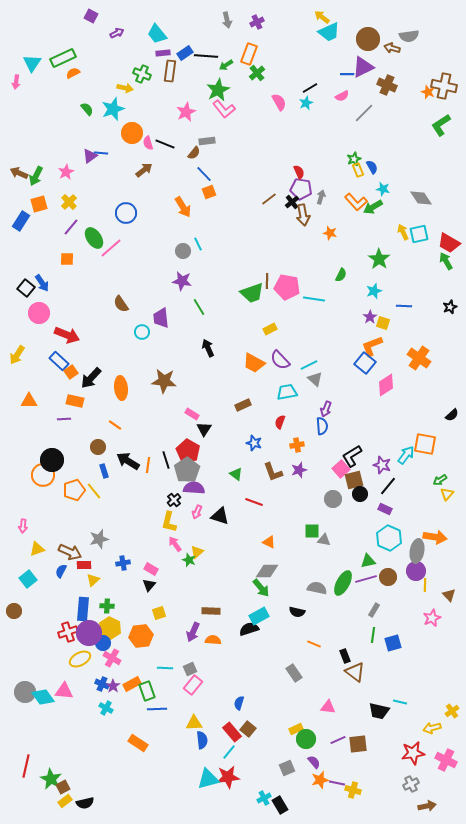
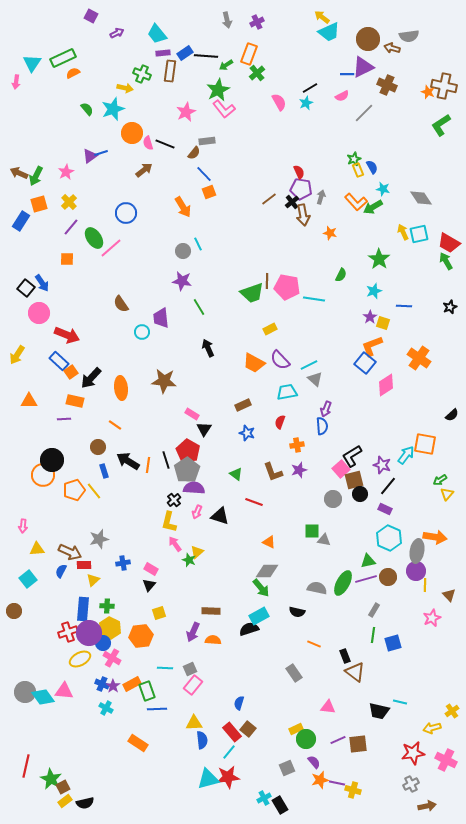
blue line at (101, 153): rotated 24 degrees counterclockwise
blue star at (254, 443): moved 7 px left, 10 px up
yellow triangle at (37, 549): rotated 14 degrees clockwise
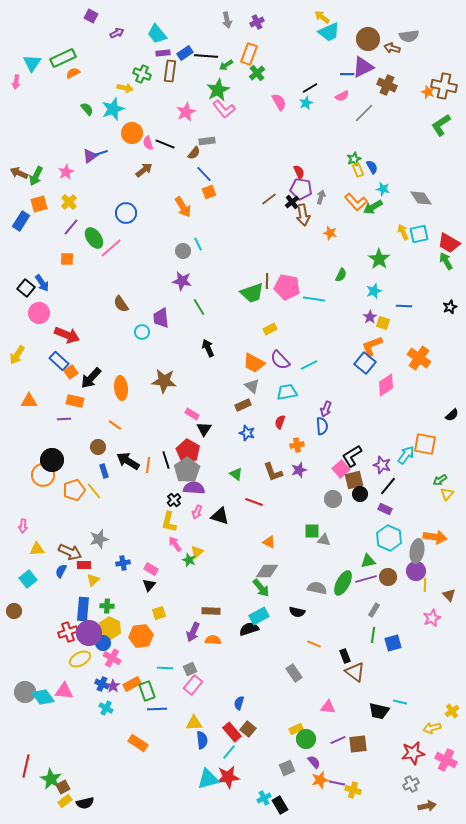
gray triangle at (315, 379): moved 63 px left, 7 px down
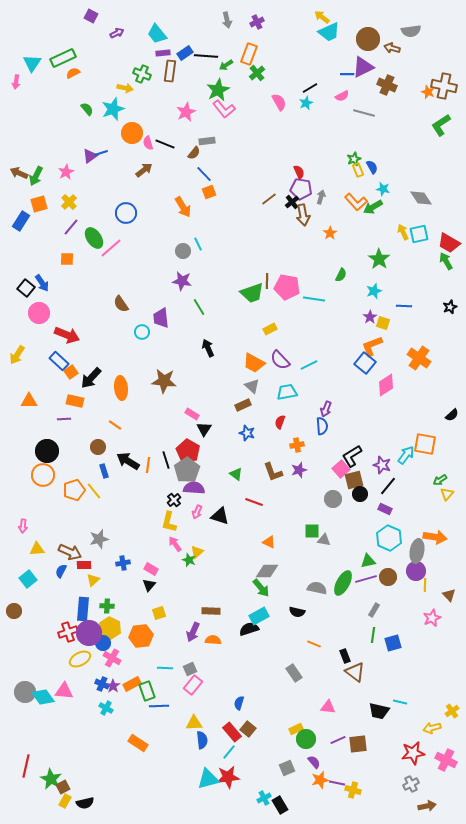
gray semicircle at (409, 36): moved 2 px right, 5 px up
gray line at (364, 113): rotated 60 degrees clockwise
orange star at (330, 233): rotated 24 degrees clockwise
black circle at (52, 460): moved 5 px left, 9 px up
blue line at (157, 709): moved 2 px right, 3 px up
yellow rectangle at (65, 801): rotated 24 degrees counterclockwise
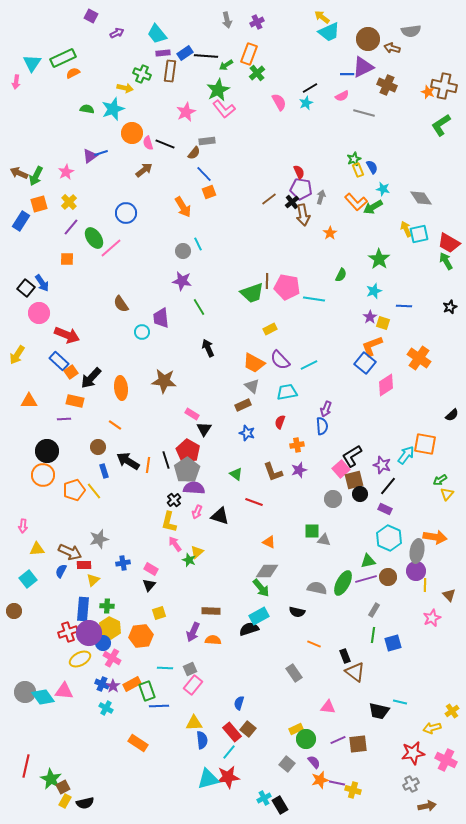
green semicircle at (87, 109): rotated 40 degrees counterclockwise
yellow arrow at (403, 232): moved 3 px right, 3 px up
gray square at (287, 768): moved 4 px up; rotated 28 degrees counterclockwise
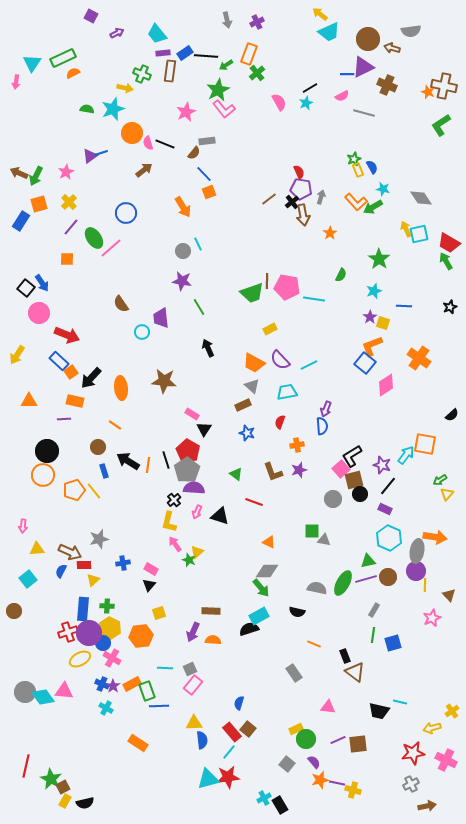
yellow arrow at (322, 17): moved 2 px left, 3 px up
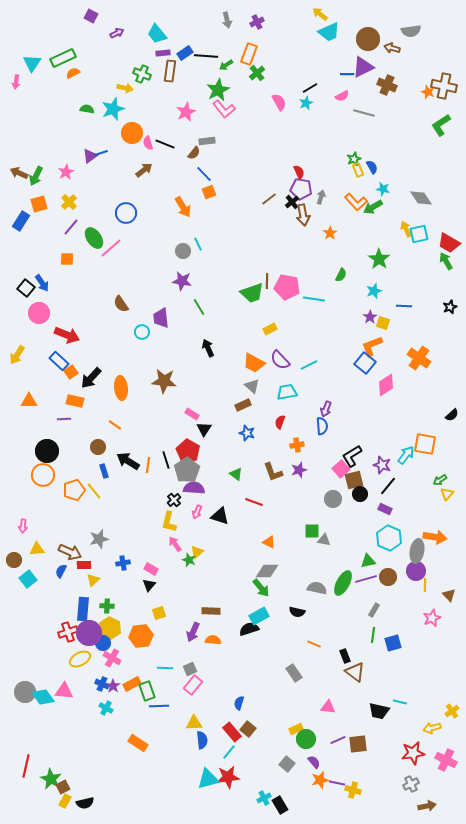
brown circle at (14, 611): moved 51 px up
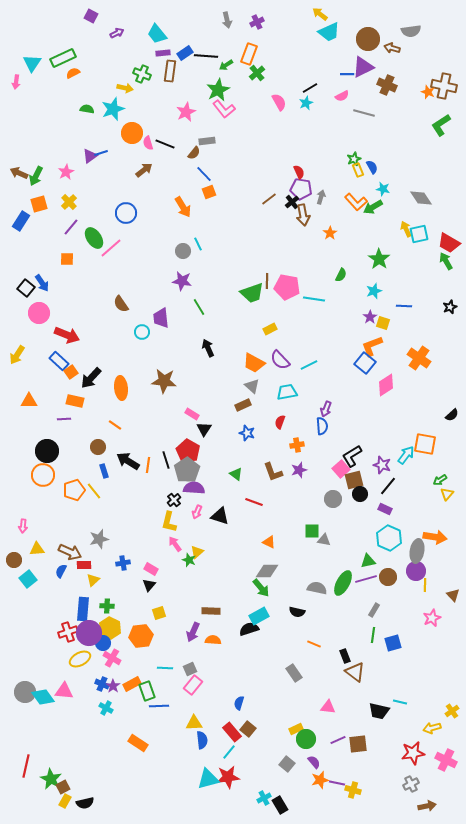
brown triangle at (449, 595): moved 4 px right
